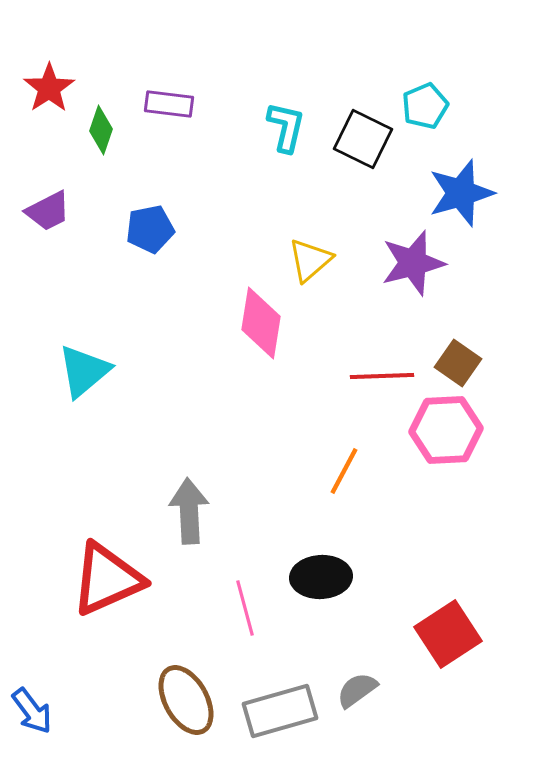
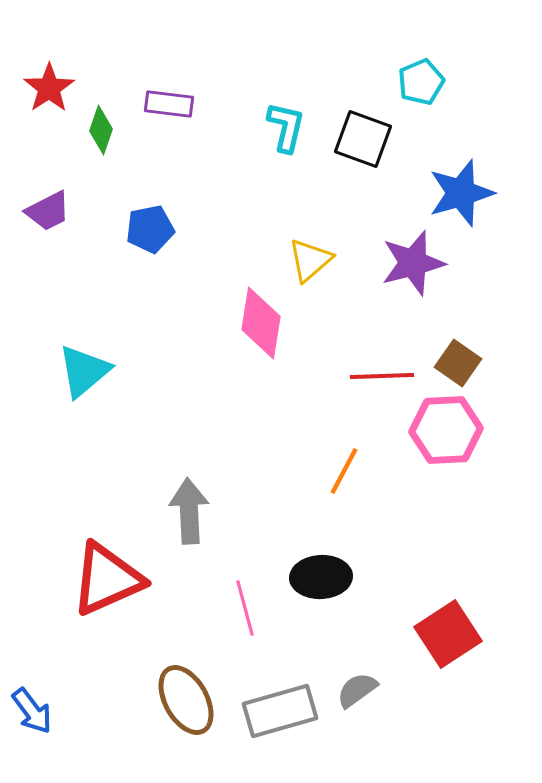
cyan pentagon: moved 4 px left, 24 px up
black square: rotated 6 degrees counterclockwise
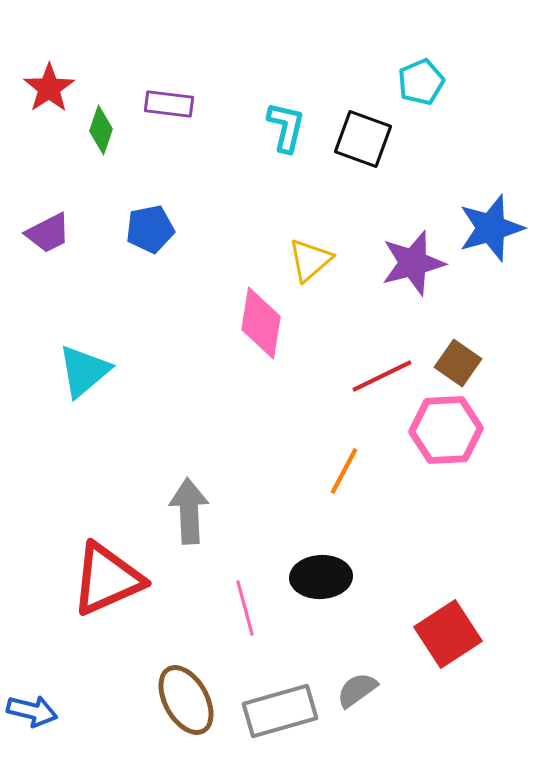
blue star: moved 30 px right, 35 px down
purple trapezoid: moved 22 px down
red line: rotated 24 degrees counterclockwise
blue arrow: rotated 39 degrees counterclockwise
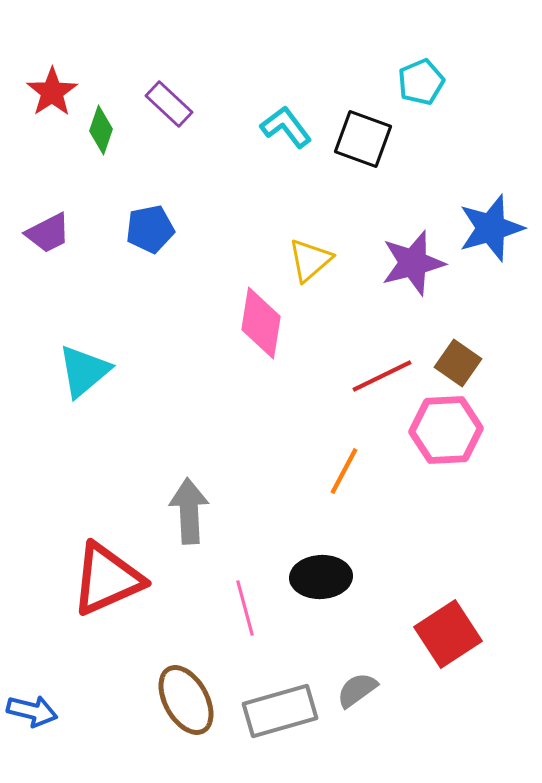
red star: moved 3 px right, 4 px down
purple rectangle: rotated 36 degrees clockwise
cyan L-shape: rotated 50 degrees counterclockwise
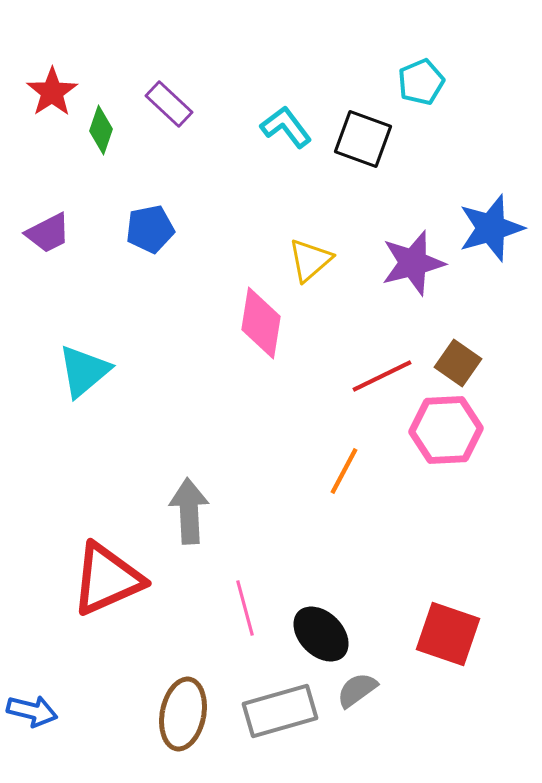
black ellipse: moved 57 px down; rotated 48 degrees clockwise
red square: rotated 38 degrees counterclockwise
brown ellipse: moved 3 px left, 14 px down; rotated 40 degrees clockwise
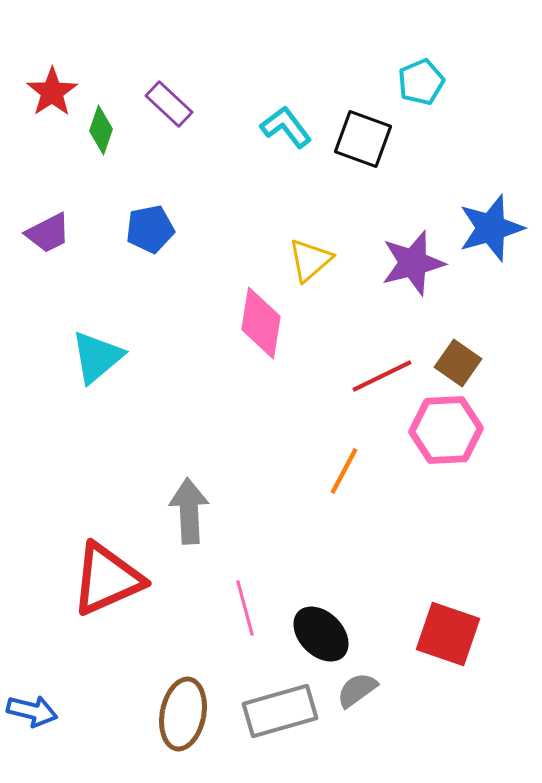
cyan triangle: moved 13 px right, 14 px up
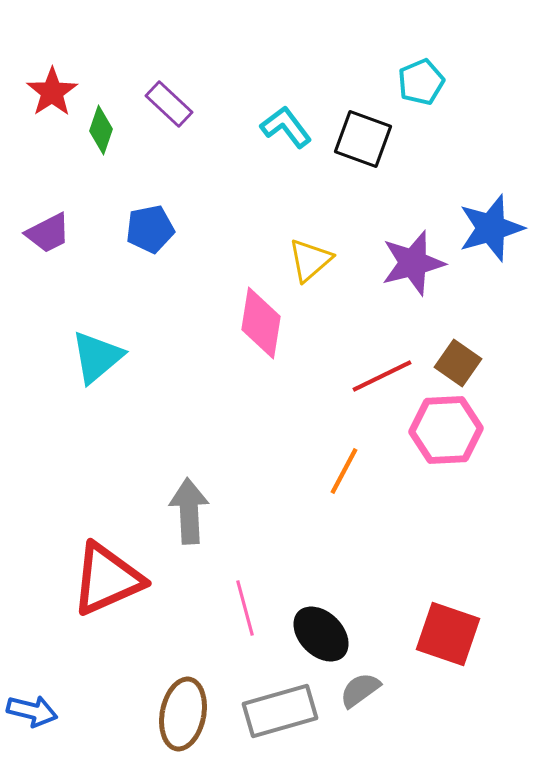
gray semicircle: moved 3 px right
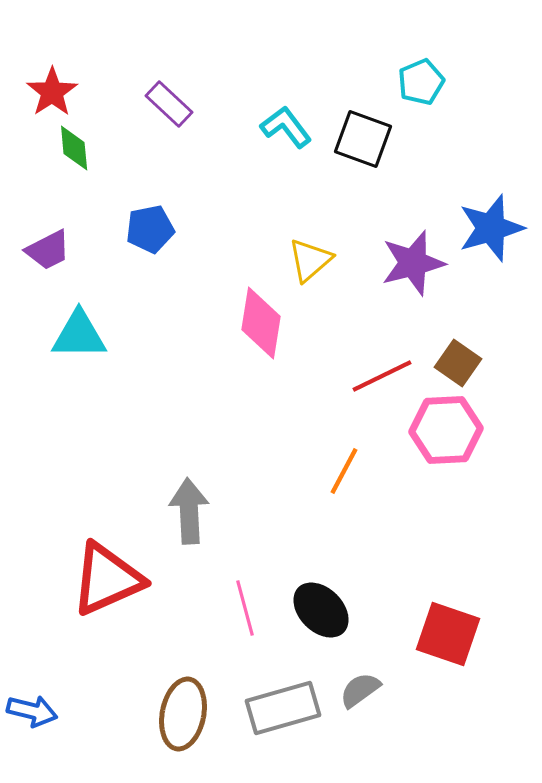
green diamond: moved 27 px left, 18 px down; rotated 24 degrees counterclockwise
purple trapezoid: moved 17 px down
cyan triangle: moved 18 px left, 22 px up; rotated 40 degrees clockwise
black ellipse: moved 24 px up
gray rectangle: moved 3 px right, 3 px up
